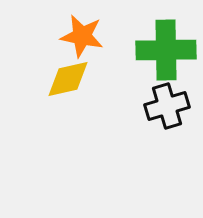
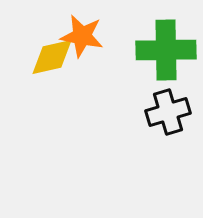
yellow diamond: moved 16 px left, 22 px up
black cross: moved 1 px right, 6 px down
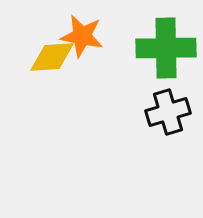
green cross: moved 2 px up
yellow diamond: rotated 9 degrees clockwise
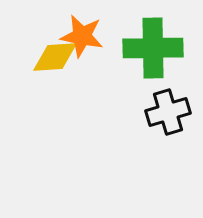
green cross: moved 13 px left
yellow diamond: moved 3 px right
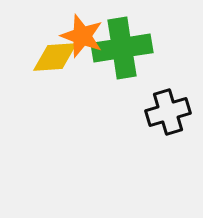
orange star: rotated 9 degrees clockwise
green cross: moved 31 px left; rotated 8 degrees counterclockwise
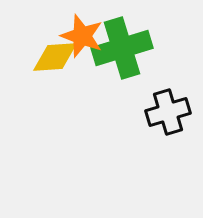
green cross: rotated 8 degrees counterclockwise
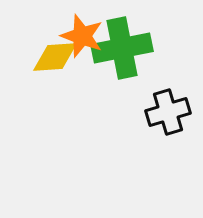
green cross: rotated 6 degrees clockwise
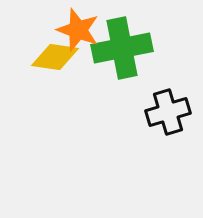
orange star: moved 4 px left, 6 px up
yellow diamond: rotated 12 degrees clockwise
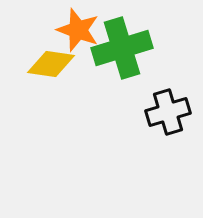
green cross: rotated 6 degrees counterclockwise
yellow diamond: moved 4 px left, 7 px down
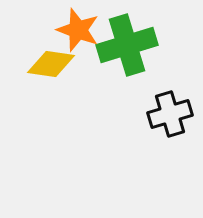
green cross: moved 5 px right, 3 px up
black cross: moved 2 px right, 2 px down
